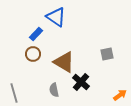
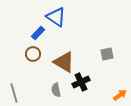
blue rectangle: moved 2 px right, 1 px up
black cross: rotated 24 degrees clockwise
gray semicircle: moved 2 px right
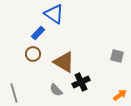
blue triangle: moved 2 px left, 3 px up
gray square: moved 10 px right, 2 px down; rotated 24 degrees clockwise
gray semicircle: rotated 32 degrees counterclockwise
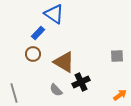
gray square: rotated 16 degrees counterclockwise
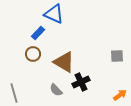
blue triangle: rotated 10 degrees counterclockwise
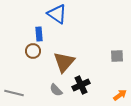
blue triangle: moved 3 px right; rotated 10 degrees clockwise
blue rectangle: moved 1 px right, 1 px down; rotated 48 degrees counterclockwise
brown circle: moved 3 px up
brown triangle: rotated 40 degrees clockwise
black cross: moved 3 px down
gray line: rotated 60 degrees counterclockwise
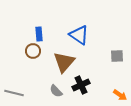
blue triangle: moved 22 px right, 21 px down
gray semicircle: moved 1 px down
orange arrow: rotated 72 degrees clockwise
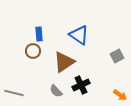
gray square: rotated 24 degrees counterclockwise
brown triangle: rotated 15 degrees clockwise
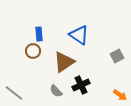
gray line: rotated 24 degrees clockwise
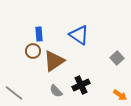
gray square: moved 2 px down; rotated 16 degrees counterclockwise
brown triangle: moved 10 px left, 1 px up
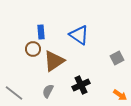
blue rectangle: moved 2 px right, 2 px up
brown circle: moved 2 px up
gray square: rotated 16 degrees clockwise
gray semicircle: moved 8 px left; rotated 72 degrees clockwise
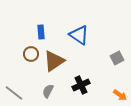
brown circle: moved 2 px left, 5 px down
